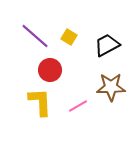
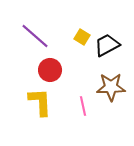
yellow square: moved 13 px right
pink line: moved 5 px right; rotated 72 degrees counterclockwise
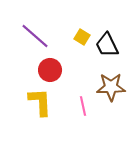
black trapezoid: rotated 88 degrees counterclockwise
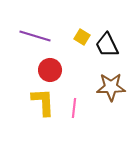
purple line: rotated 24 degrees counterclockwise
yellow L-shape: moved 3 px right
pink line: moved 9 px left, 2 px down; rotated 18 degrees clockwise
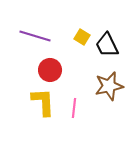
brown star: moved 2 px left, 1 px up; rotated 12 degrees counterclockwise
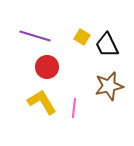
red circle: moved 3 px left, 3 px up
yellow L-shape: moved 1 px left; rotated 28 degrees counterclockwise
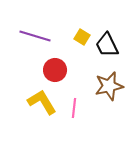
red circle: moved 8 px right, 3 px down
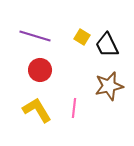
red circle: moved 15 px left
yellow L-shape: moved 5 px left, 8 px down
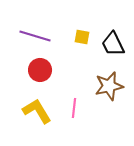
yellow square: rotated 21 degrees counterclockwise
black trapezoid: moved 6 px right, 1 px up
yellow L-shape: moved 1 px down
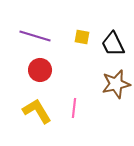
brown star: moved 7 px right, 2 px up
